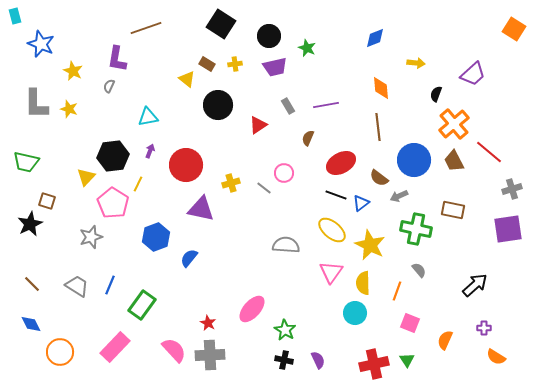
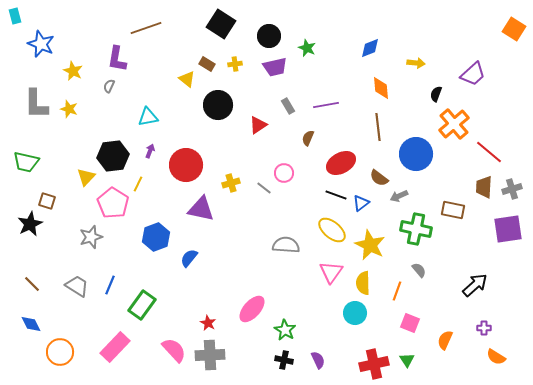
blue diamond at (375, 38): moved 5 px left, 10 px down
blue circle at (414, 160): moved 2 px right, 6 px up
brown trapezoid at (454, 161): moved 30 px right, 26 px down; rotated 30 degrees clockwise
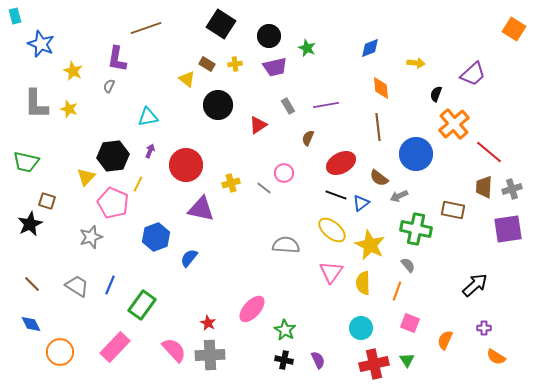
pink pentagon at (113, 203): rotated 8 degrees counterclockwise
gray semicircle at (419, 270): moved 11 px left, 5 px up
cyan circle at (355, 313): moved 6 px right, 15 px down
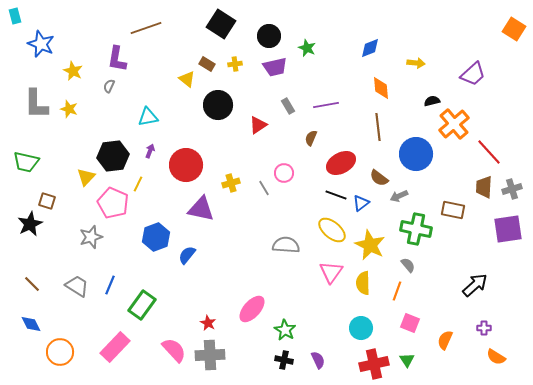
black semicircle at (436, 94): moved 4 px left, 7 px down; rotated 56 degrees clockwise
brown semicircle at (308, 138): moved 3 px right
red line at (489, 152): rotated 8 degrees clockwise
gray line at (264, 188): rotated 21 degrees clockwise
blue semicircle at (189, 258): moved 2 px left, 3 px up
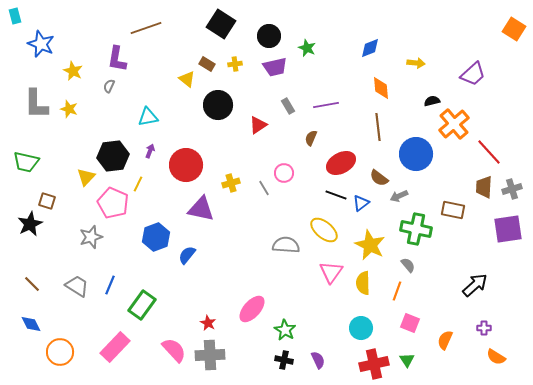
yellow ellipse at (332, 230): moved 8 px left
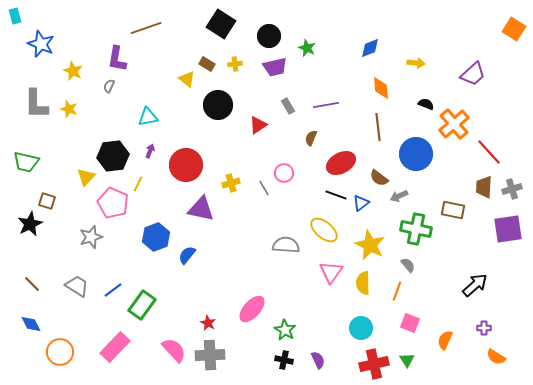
black semicircle at (432, 101): moved 6 px left, 3 px down; rotated 35 degrees clockwise
blue line at (110, 285): moved 3 px right, 5 px down; rotated 30 degrees clockwise
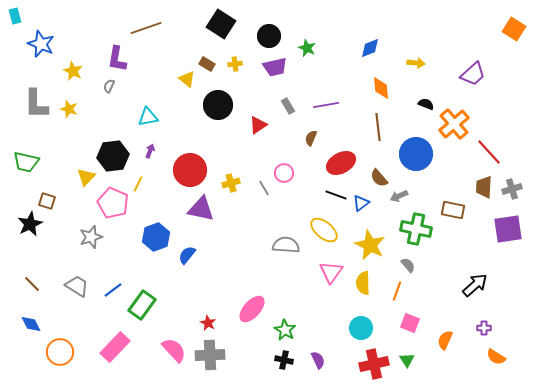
red circle at (186, 165): moved 4 px right, 5 px down
brown semicircle at (379, 178): rotated 12 degrees clockwise
